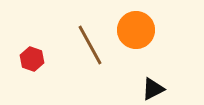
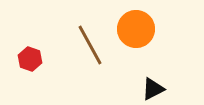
orange circle: moved 1 px up
red hexagon: moved 2 px left
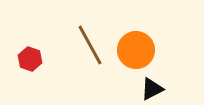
orange circle: moved 21 px down
black triangle: moved 1 px left
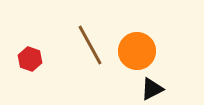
orange circle: moved 1 px right, 1 px down
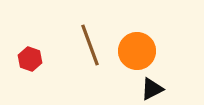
brown line: rotated 9 degrees clockwise
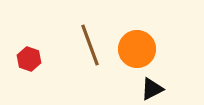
orange circle: moved 2 px up
red hexagon: moved 1 px left
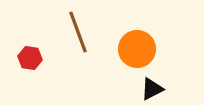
brown line: moved 12 px left, 13 px up
red hexagon: moved 1 px right, 1 px up; rotated 10 degrees counterclockwise
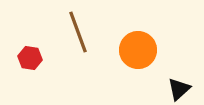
orange circle: moved 1 px right, 1 px down
black triangle: moved 27 px right; rotated 15 degrees counterclockwise
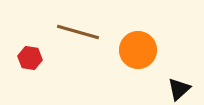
brown line: rotated 54 degrees counterclockwise
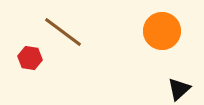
brown line: moved 15 px left; rotated 21 degrees clockwise
orange circle: moved 24 px right, 19 px up
